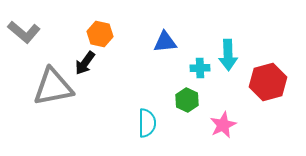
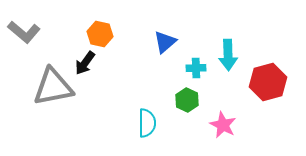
blue triangle: rotated 35 degrees counterclockwise
cyan cross: moved 4 px left
pink star: rotated 20 degrees counterclockwise
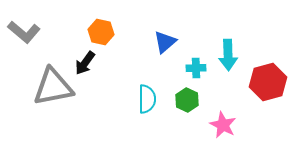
orange hexagon: moved 1 px right, 2 px up
cyan semicircle: moved 24 px up
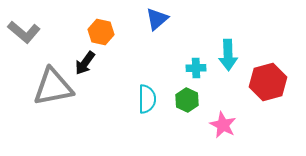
blue triangle: moved 8 px left, 23 px up
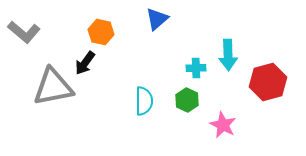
cyan semicircle: moved 3 px left, 2 px down
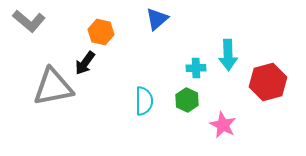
gray L-shape: moved 5 px right, 11 px up
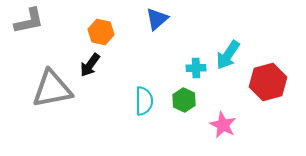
gray L-shape: rotated 52 degrees counterclockwise
cyan arrow: rotated 36 degrees clockwise
black arrow: moved 5 px right, 2 px down
gray triangle: moved 1 px left, 2 px down
green hexagon: moved 3 px left
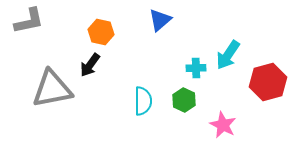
blue triangle: moved 3 px right, 1 px down
cyan semicircle: moved 1 px left
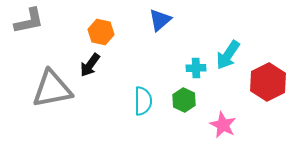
red hexagon: rotated 12 degrees counterclockwise
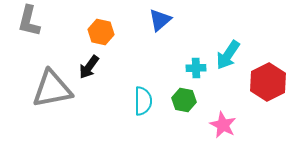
gray L-shape: rotated 116 degrees clockwise
black arrow: moved 1 px left, 2 px down
green hexagon: rotated 15 degrees counterclockwise
